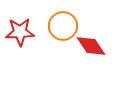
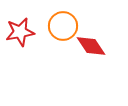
red star: rotated 8 degrees counterclockwise
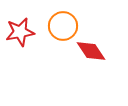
red diamond: moved 5 px down
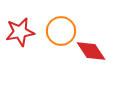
orange circle: moved 2 px left, 5 px down
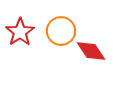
red star: rotated 24 degrees counterclockwise
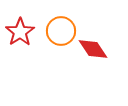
red diamond: moved 2 px right, 2 px up
